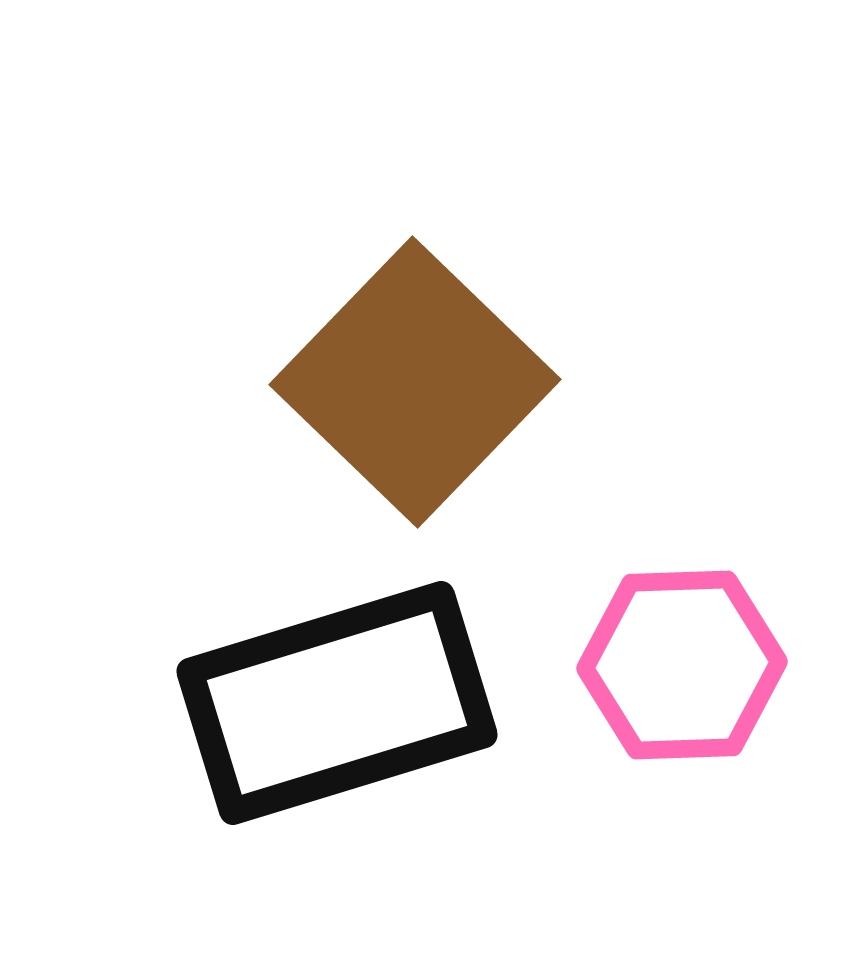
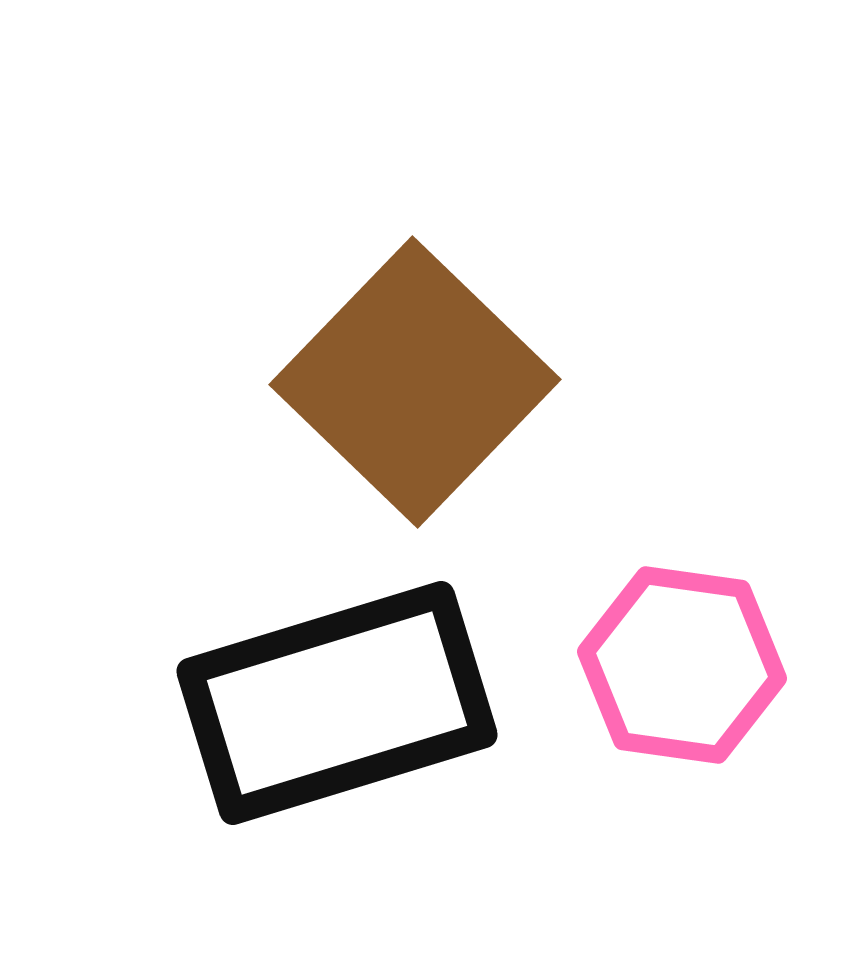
pink hexagon: rotated 10 degrees clockwise
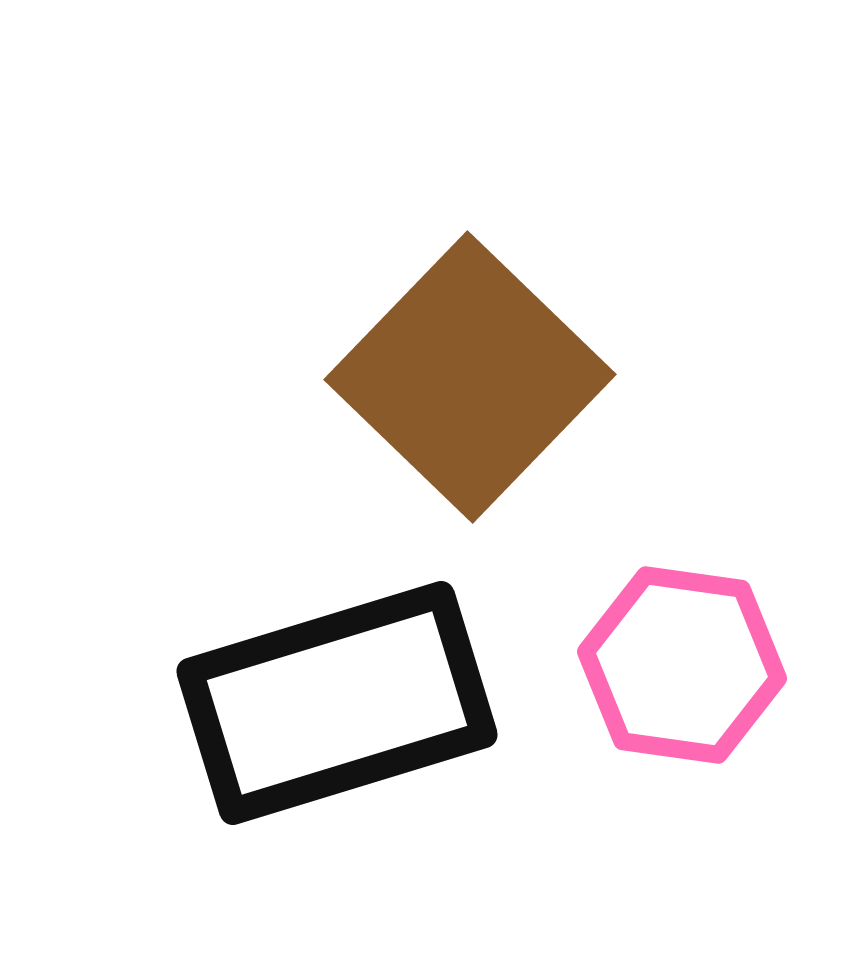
brown square: moved 55 px right, 5 px up
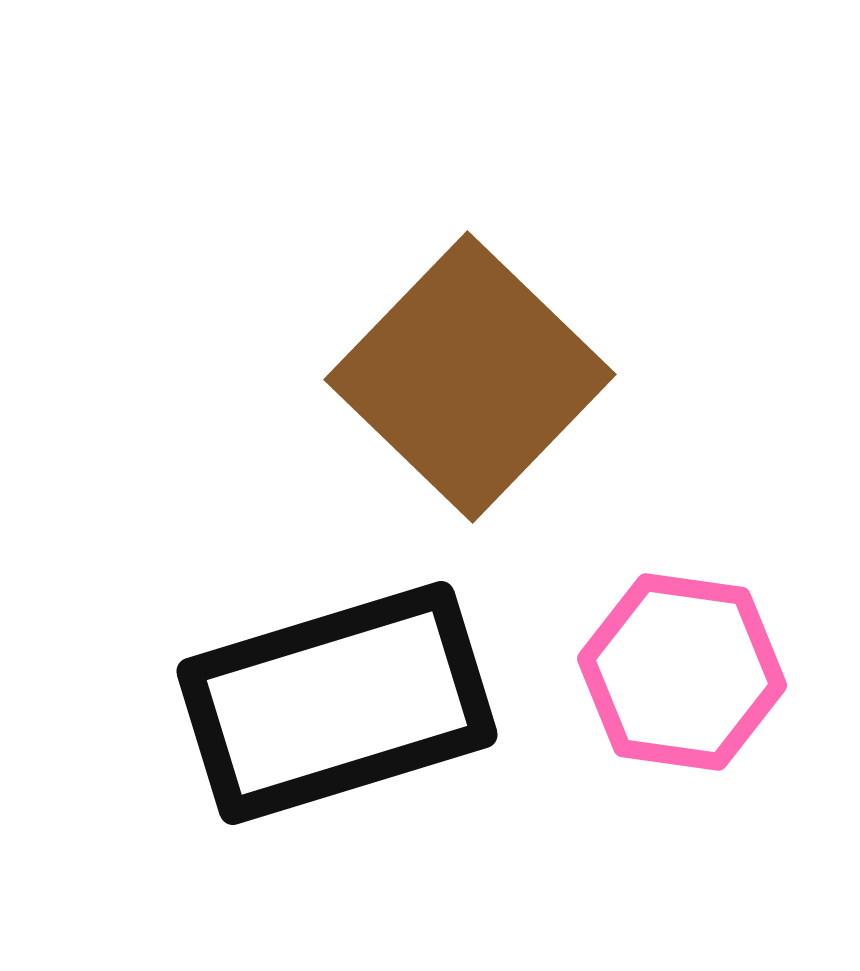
pink hexagon: moved 7 px down
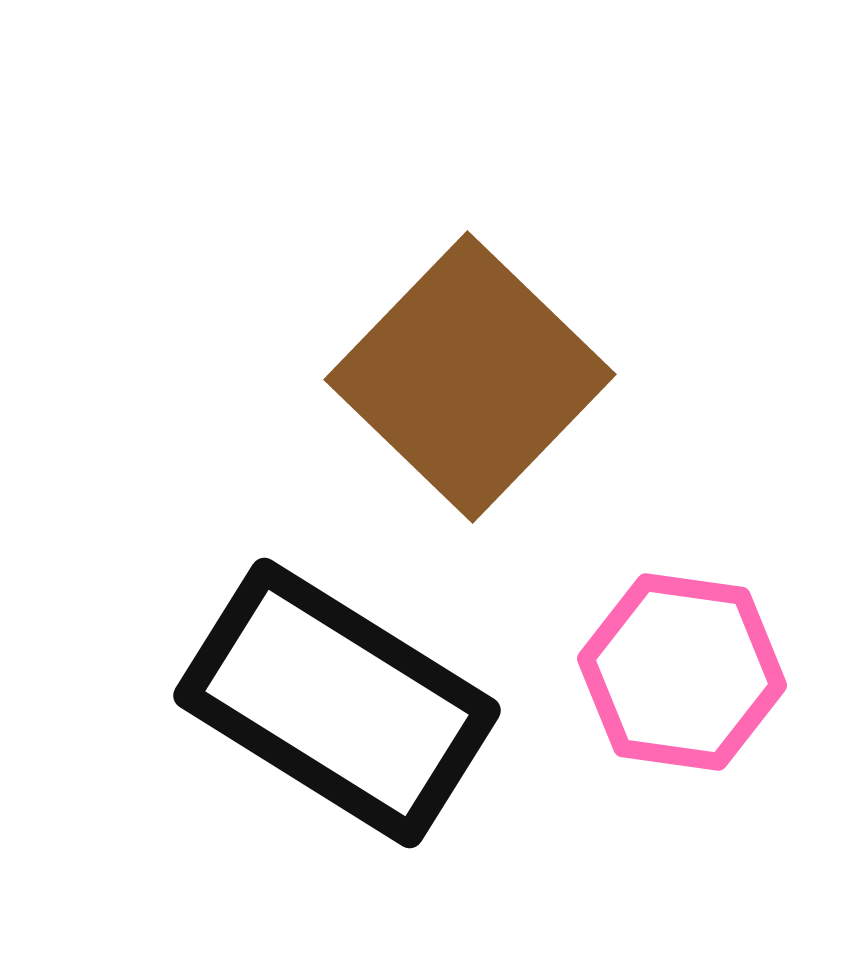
black rectangle: rotated 49 degrees clockwise
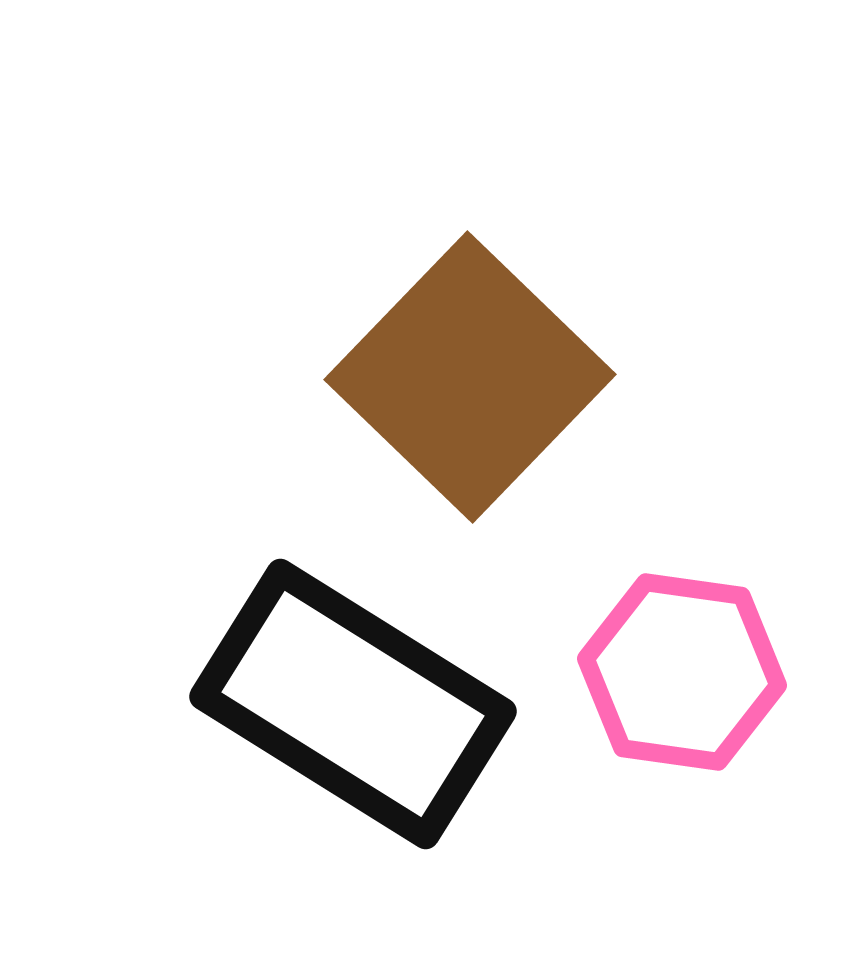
black rectangle: moved 16 px right, 1 px down
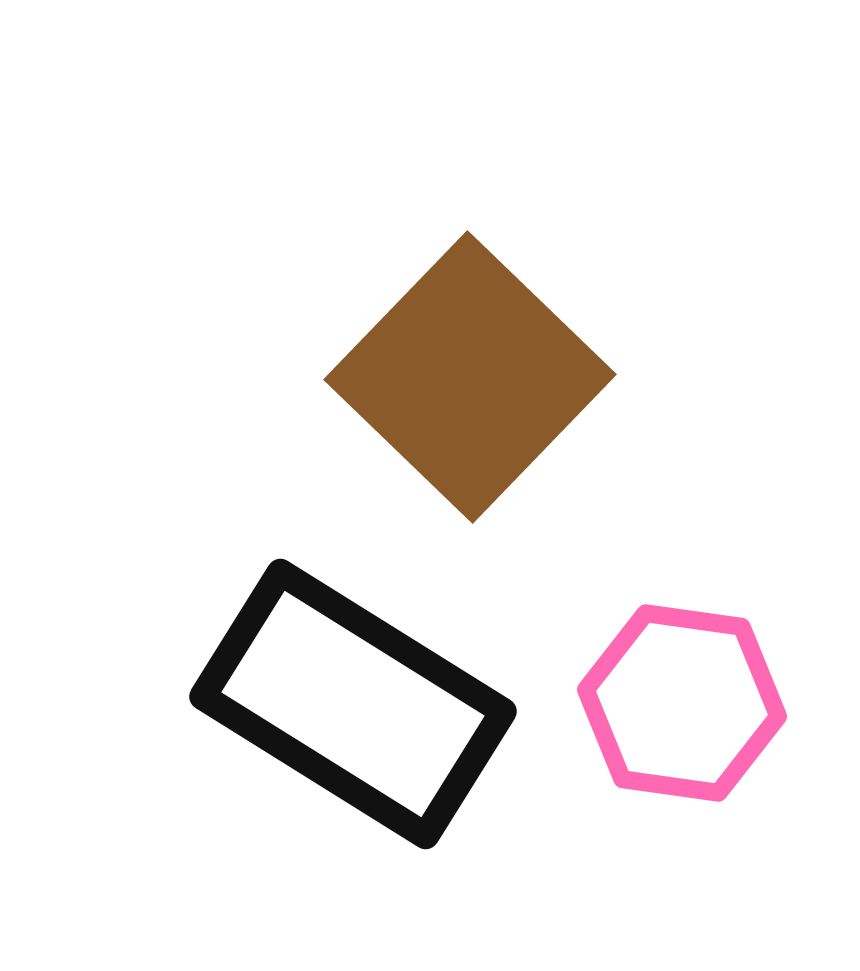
pink hexagon: moved 31 px down
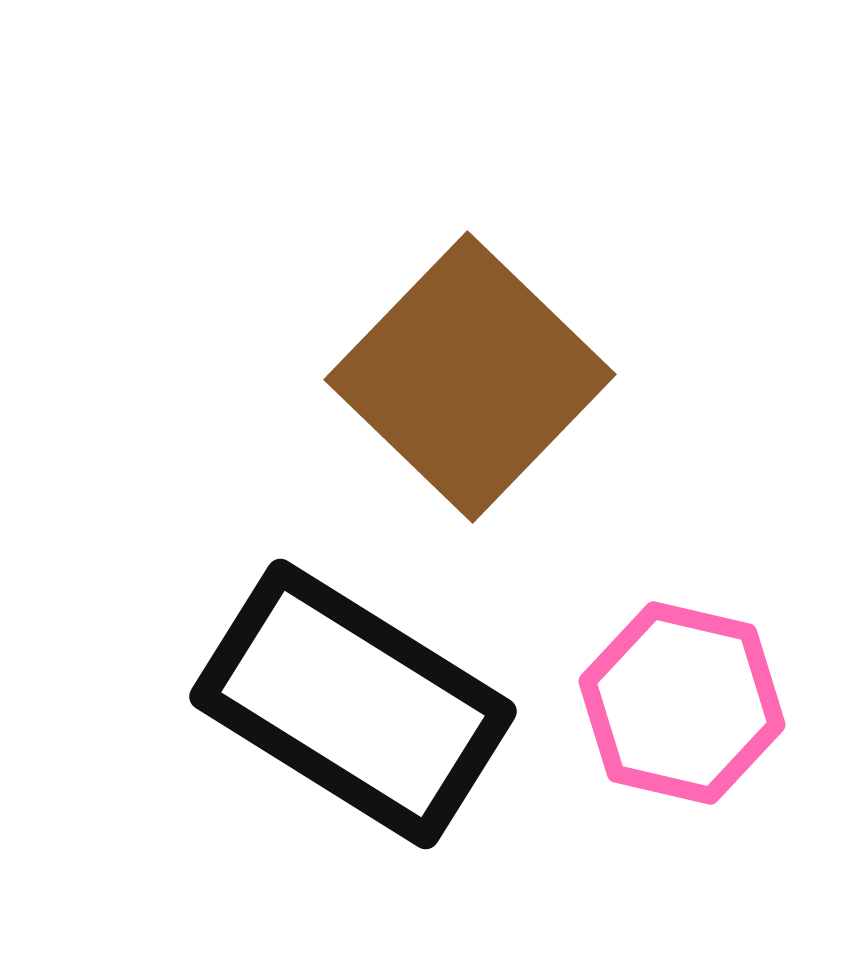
pink hexagon: rotated 5 degrees clockwise
